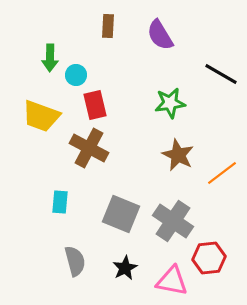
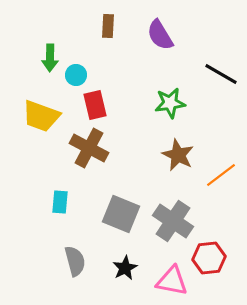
orange line: moved 1 px left, 2 px down
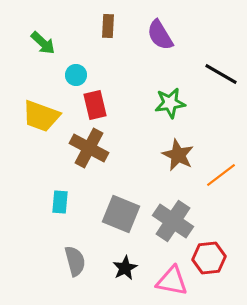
green arrow: moved 7 px left, 15 px up; rotated 48 degrees counterclockwise
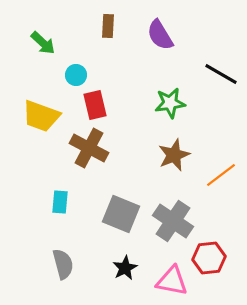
brown star: moved 4 px left; rotated 24 degrees clockwise
gray semicircle: moved 12 px left, 3 px down
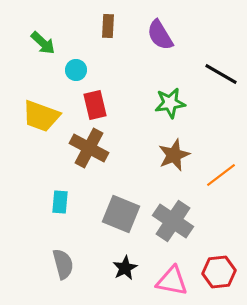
cyan circle: moved 5 px up
red hexagon: moved 10 px right, 14 px down
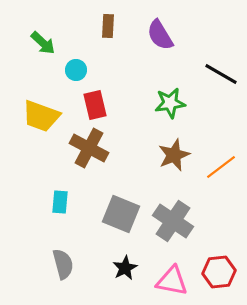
orange line: moved 8 px up
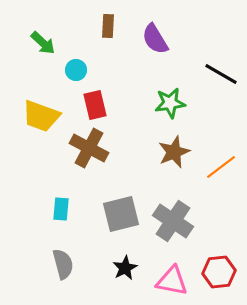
purple semicircle: moved 5 px left, 4 px down
brown star: moved 3 px up
cyan rectangle: moved 1 px right, 7 px down
gray square: rotated 36 degrees counterclockwise
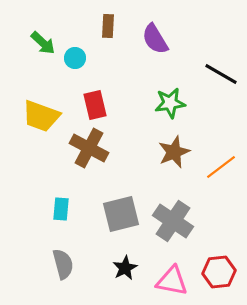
cyan circle: moved 1 px left, 12 px up
